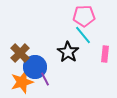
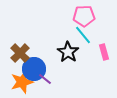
pink rectangle: moved 1 px left, 2 px up; rotated 21 degrees counterclockwise
blue circle: moved 1 px left, 2 px down
purple line: rotated 24 degrees counterclockwise
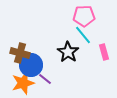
brown cross: rotated 30 degrees counterclockwise
blue circle: moved 3 px left, 4 px up
orange star: moved 1 px right, 1 px down
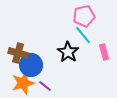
pink pentagon: rotated 10 degrees counterclockwise
brown cross: moved 2 px left
purple line: moved 7 px down
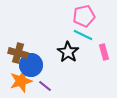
cyan line: rotated 24 degrees counterclockwise
orange star: moved 2 px left, 2 px up
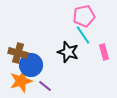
cyan line: rotated 30 degrees clockwise
black star: rotated 15 degrees counterclockwise
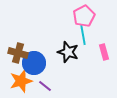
pink pentagon: rotated 15 degrees counterclockwise
cyan line: rotated 24 degrees clockwise
blue circle: moved 3 px right, 2 px up
